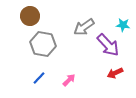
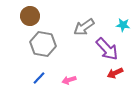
purple arrow: moved 1 px left, 4 px down
pink arrow: rotated 152 degrees counterclockwise
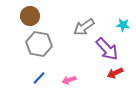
gray hexagon: moved 4 px left
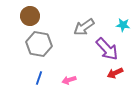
blue line: rotated 24 degrees counterclockwise
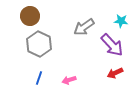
cyan star: moved 2 px left, 4 px up
gray hexagon: rotated 15 degrees clockwise
purple arrow: moved 5 px right, 4 px up
